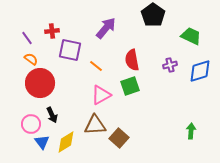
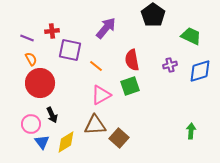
purple line: rotated 32 degrees counterclockwise
orange semicircle: rotated 24 degrees clockwise
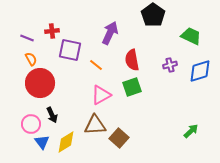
purple arrow: moved 4 px right, 5 px down; rotated 15 degrees counterclockwise
orange line: moved 1 px up
green square: moved 2 px right, 1 px down
green arrow: rotated 42 degrees clockwise
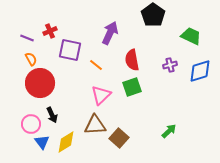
red cross: moved 2 px left; rotated 16 degrees counterclockwise
pink triangle: rotated 15 degrees counterclockwise
green arrow: moved 22 px left
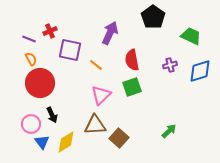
black pentagon: moved 2 px down
purple line: moved 2 px right, 1 px down
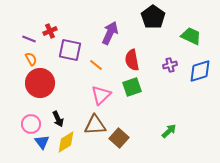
black arrow: moved 6 px right, 4 px down
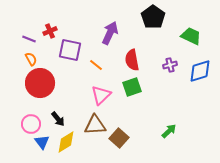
black arrow: rotated 14 degrees counterclockwise
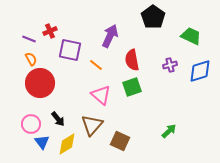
purple arrow: moved 3 px down
pink triangle: rotated 35 degrees counterclockwise
brown triangle: moved 3 px left; rotated 45 degrees counterclockwise
brown square: moved 1 px right, 3 px down; rotated 18 degrees counterclockwise
yellow diamond: moved 1 px right, 2 px down
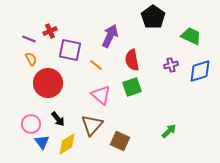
purple cross: moved 1 px right
red circle: moved 8 px right
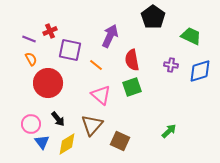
purple cross: rotated 24 degrees clockwise
